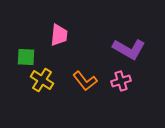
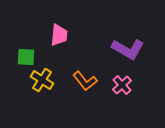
purple L-shape: moved 1 px left
pink cross: moved 1 px right, 4 px down; rotated 24 degrees counterclockwise
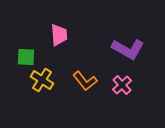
pink trapezoid: rotated 10 degrees counterclockwise
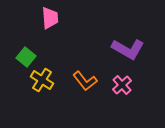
pink trapezoid: moved 9 px left, 17 px up
green square: rotated 36 degrees clockwise
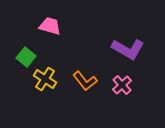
pink trapezoid: moved 8 px down; rotated 70 degrees counterclockwise
yellow cross: moved 3 px right, 1 px up
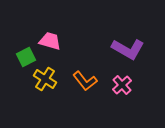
pink trapezoid: moved 15 px down
green square: rotated 24 degrees clockwise
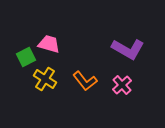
pink trapezoid: moved 1 px left, 3 px down
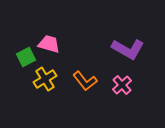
yellow cross: rotated 25 degrees clockwise
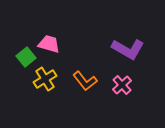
green square: rotated 12 degrees counterclockwise
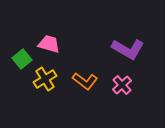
green square: moved 4 px left, 2 px down
orange L-shape: rotated 15 degrees counterclockwise
